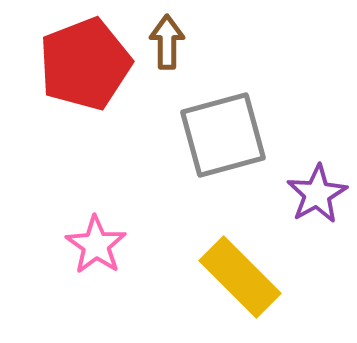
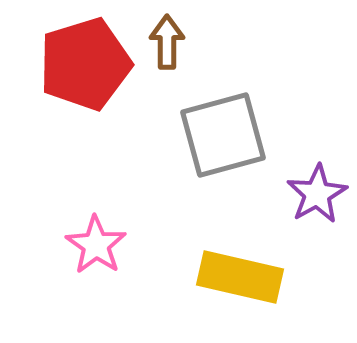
red pentagon: rotated 4 degrees clockwise
yellow rectangle: rotated 32 degrees counterclockwise
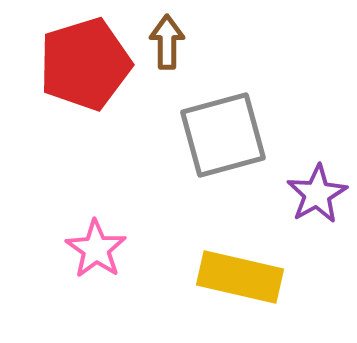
pink star: moved 4 px down
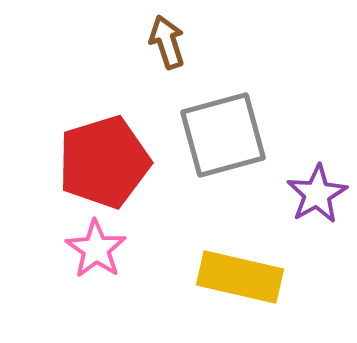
brown arrow: rotated 18 degrees counterclockwise
red pentagon: moved 19 px right, 98 px down
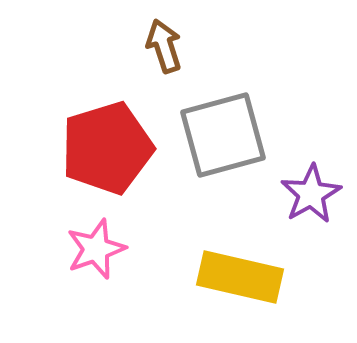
brown arrow: moved 3 px left, 4 px down
red pentagon: moved 3 px right, 14 px up
purple star: moved 6 px left
pink star: rotated 18 degrees clockwise
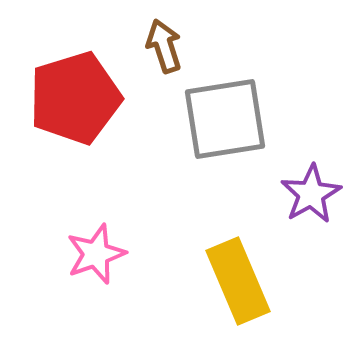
gray square: moved 2 px right, 16 px up; rotated 6 degrees clockwise
red pentagon: moved 32 px left, 50 px up
pink star: moved 5 px down
yellow rectangle: moved 2 px left, 4 px down; rotated 54 degrees clockwise
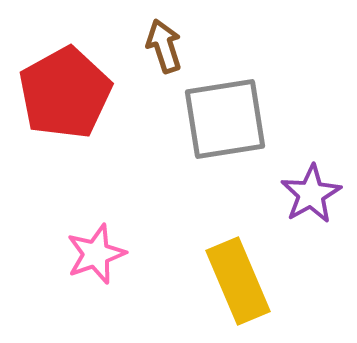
red pentagon: moved 10 px left, 5 px up; rotated 12 degrees counterclockwise
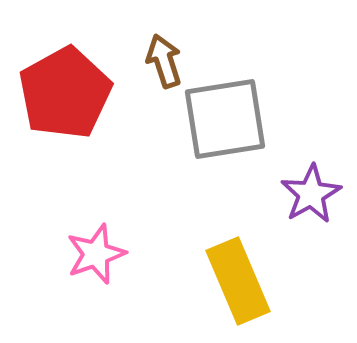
brown arrow: moved 15 px down
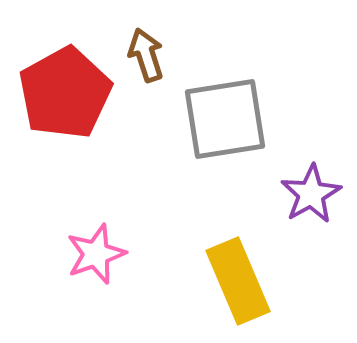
brown arrow: moved 18 px left, 6 px up
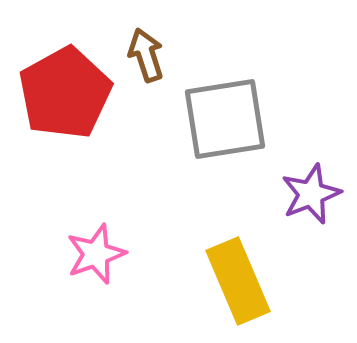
purple star: rotated 8 degrees clockwise
